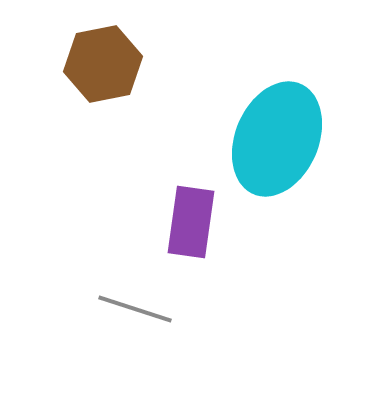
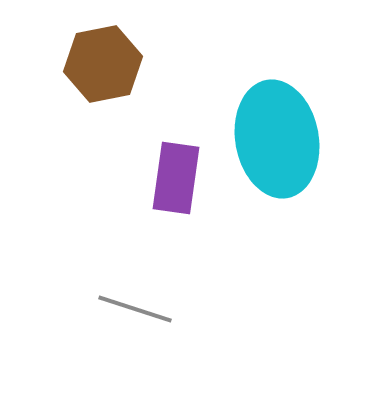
cyan ellipse: rotated 33 degrees counterclockwise
purple rectangle: moved 15 px left, 44 px up
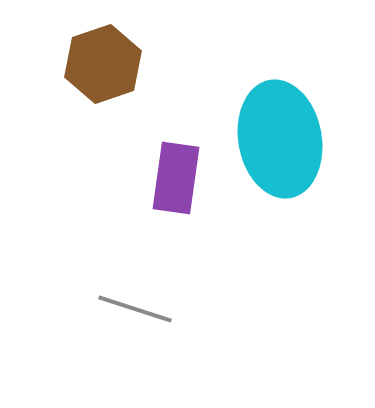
brown hexagon: rotated 8 degrees counterclockwise
cyan ellipse: moved 3 px right
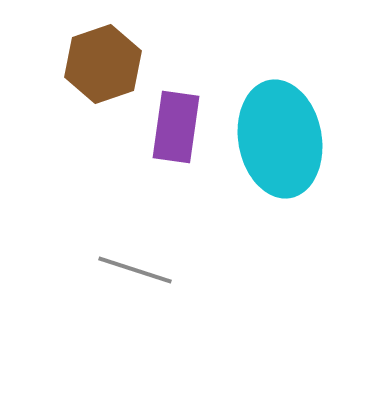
purple rectangle: moved 51 px up
gray line: moved 39 px up
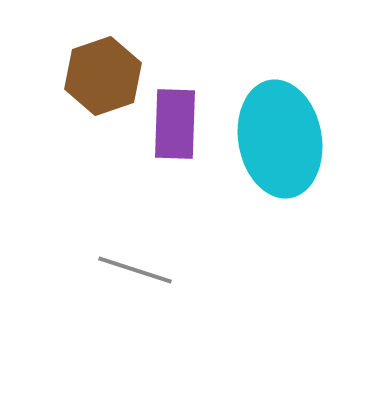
brown hexagon: moved 12 px down
purple rectangle: moved 1 px left, 3 px up; rotated 6 degrees counterclockwise
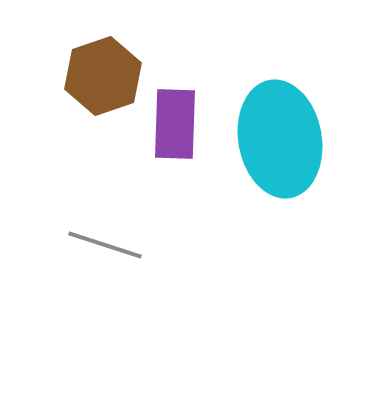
gray line: moved 30 px left, 25 px up
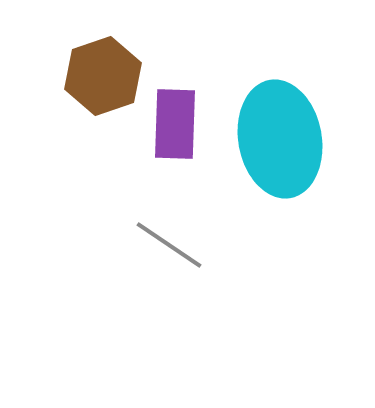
gray line: moved 64 px right; rotated 16 degrees clockwise
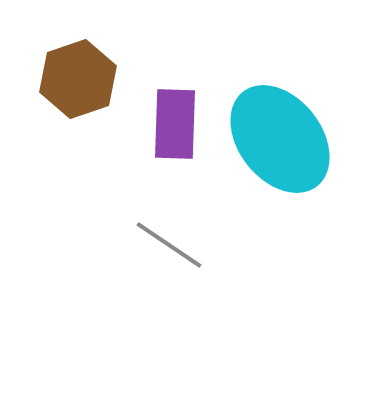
brown hexagon: moved 25 px left, 3 px down
cyan ellipse: rotated 28 degrees counterclockwise
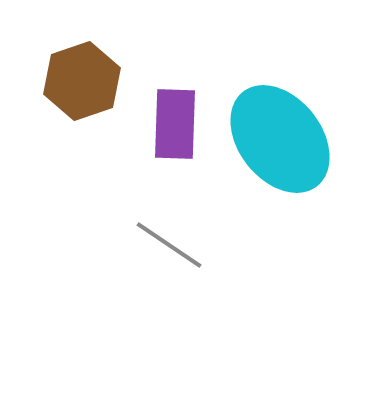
brown hexagon: moved 4 px right, 2 px down
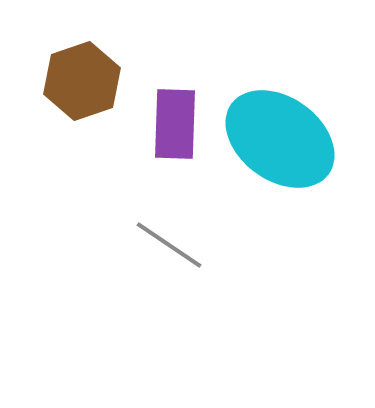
cyan ellipse: rotated 16 degrees counterclockwise
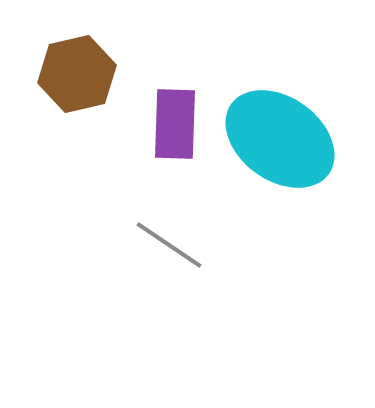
brown hexagon: moved 5 px left, 7 px up; rotated 6 degrees clockwise
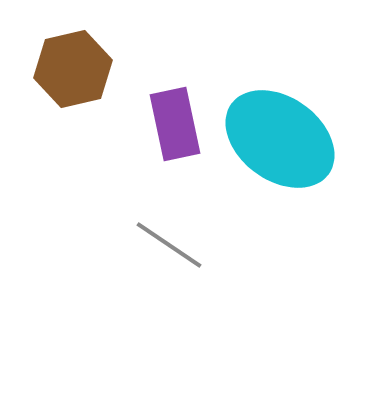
brown hexagon: moved 4 px left, 5 px up
purple rectangle: rotated 14 degrees counterclockwise
